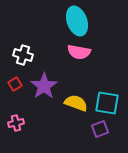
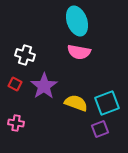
white cross: moved 2 px right
red square: rotated 32 degrees counterclockwise
cyan square: rotated 30 degrees counterclockwise
pink cross: rotated 21 degrees clockwise
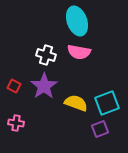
white cross: moved 21 px right
red square: moved 1 px left, 2 px down
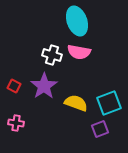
white cross: moved 6 px right
cyan square: moved 2 px right
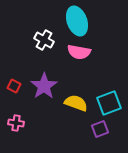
white cross: moved 8 px left, 15 px up; rotated 12 degrees clockwise
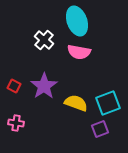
white cross: rotated 12 degrees clockwise
cyan square: moved 1 px left
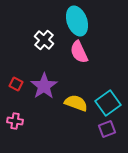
pink semicircle: rotated 55 degrees clockwise
red square: moved 2 px right, 2 px up
cyan square: rotated 15 degrees counterclockwise
pink cross: moved 1 px left, 2 px up
purple square: moved 7 px right
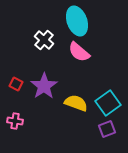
pink semicircle: rotated 25 degrees counterclockwise
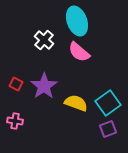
purple square: moved 1 px right
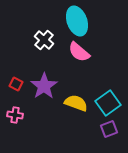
pink cross: moved 6 px up
purple square: moved 1 px right
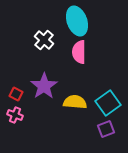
pink semicircle: rotated 50 degrees clockwise
red square: moved 10 px down
yellow semicircle: moved 1 px left, 1 px up; rotated 15 degrees counterclockwise
pink cross: rotated 14 degrees clockwise
purple square: moved 3 px left
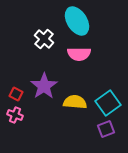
cyan ellipse: rotated 12 degrees counterclockwise
white cross: moved 1 px up
pink semicircle: moved 2 px down; rotated 90 degrees counterclockwise
